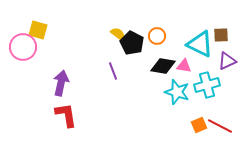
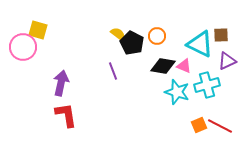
pink triangle: rotated 14 degrees clockwise
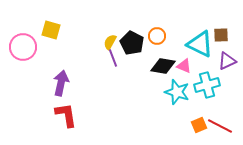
yellow square: moved 13 px right
yellow semicircle: moved 8 px left, 8 px down; rotated 98 degrees counterclockwise
purple line: moved 13 px up
